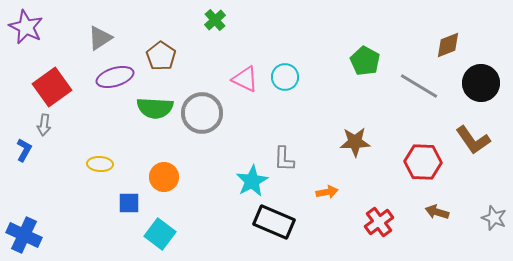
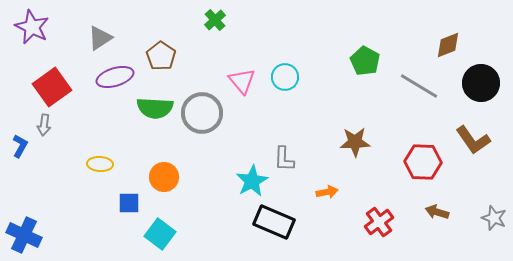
purple star: moved 6 px right
pink triangle: moved 3 px left, 2 px down; rotated 24 degrees clockwise
blue L-shape: moved 4 px left, 4 px up
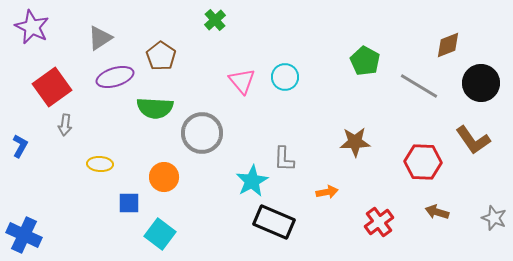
gray circle: moved 20 px down
gray arrow: moved 21 px right
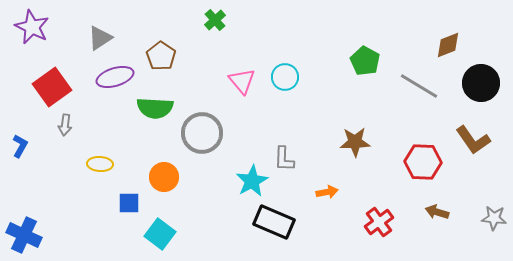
gray star: rotated 15 degrees counterclockwise
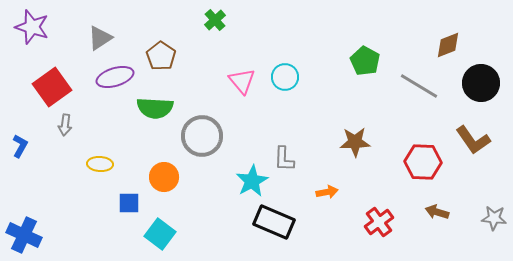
purple star: rotated 8 degrees counterclockwise
gray circle: moved 3 px down
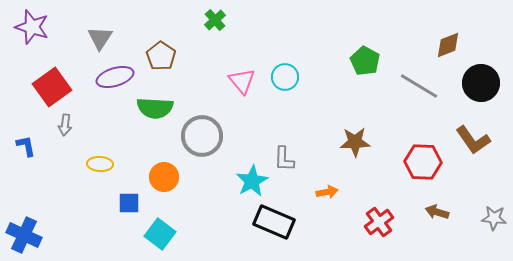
gray triangle: rotated 24 degrees counterclockwise
blue L-shape: moved 6 px right; rotated 40 degrees counterclockwise
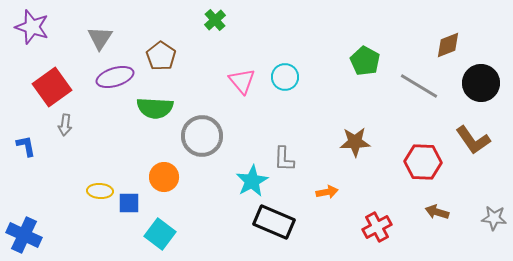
yellow ellipse: moved 27 px down
red cross: moved 2 px left, 5 px down; rotated 8 degrees clockwise
